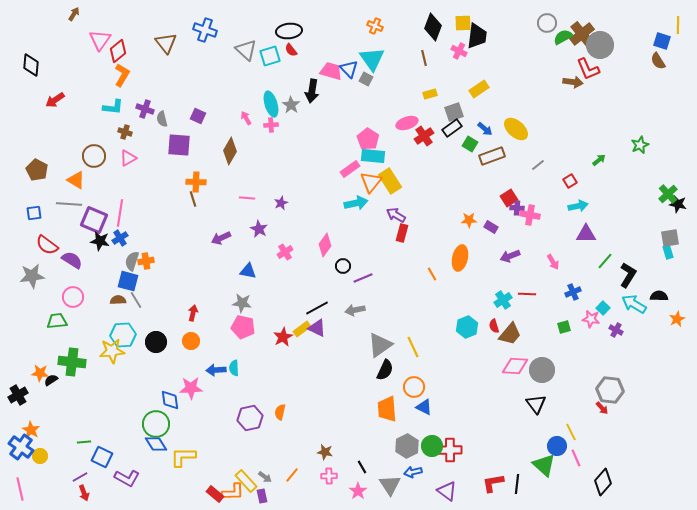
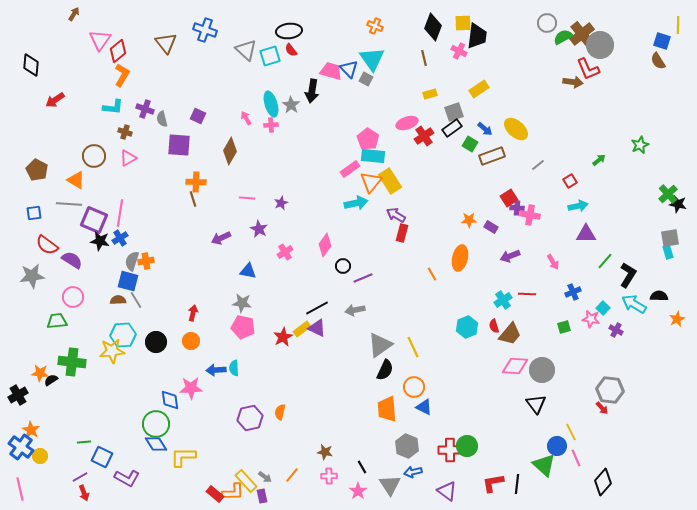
gray hexagon at (407, 446): rotated 10 degrees counterclockwise
green circle at (432, 446): moved 35 px right
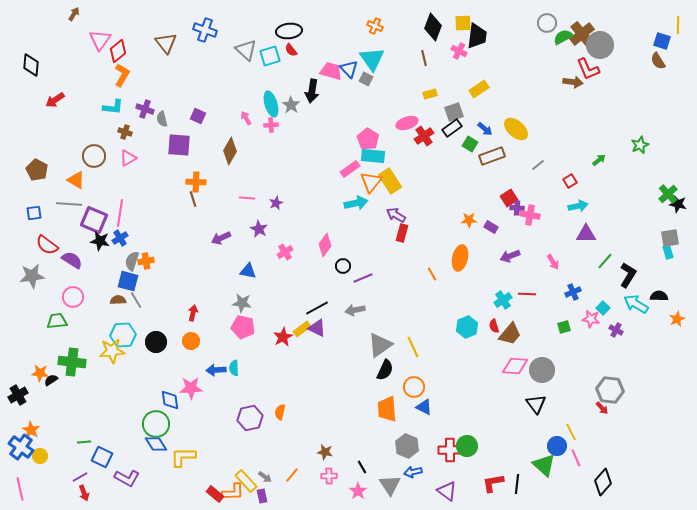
purple star at (281, 203): moved 5 px left
cyan arrow at (634, 304): moved 2 px right
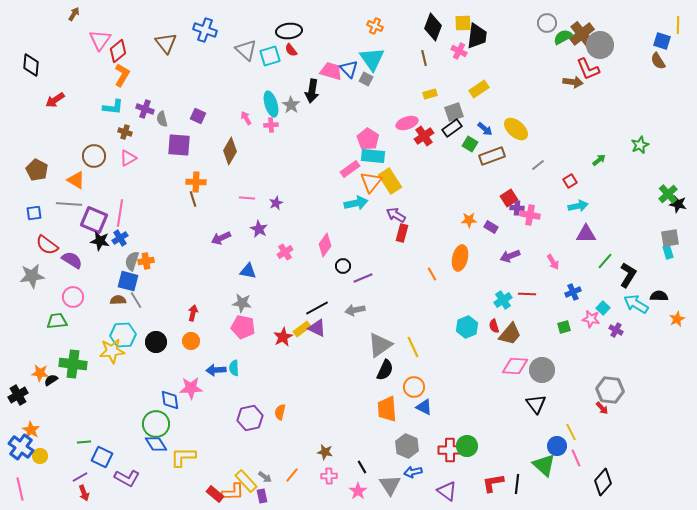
green cross at (72, 362): moved 1 px right, 2 px down
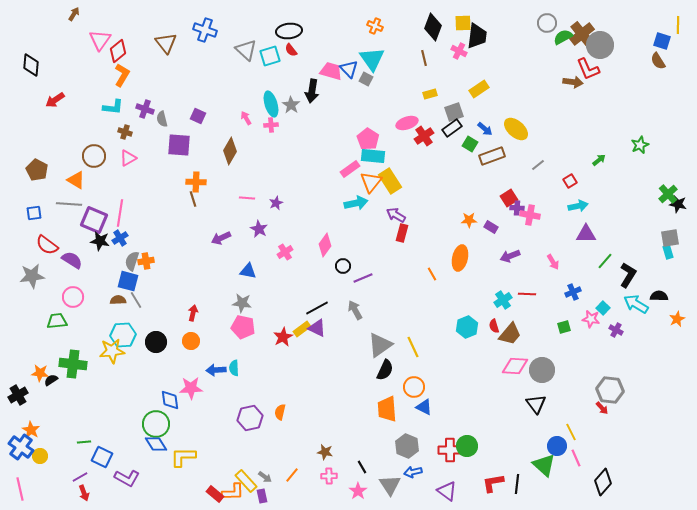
gray arrow at (355, 310): rotated 72 degrees clockwise
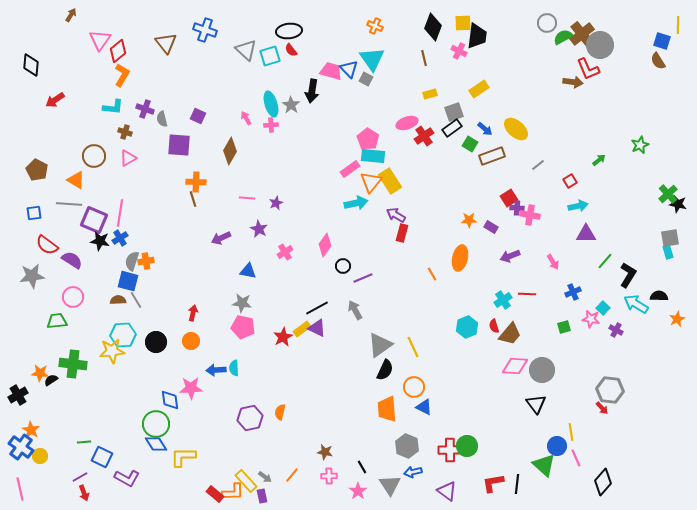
brown arrow at (74, 14): moved 3 px left, 1 px down
yellow line at (571, 432): rotated 18 degrees clockwise
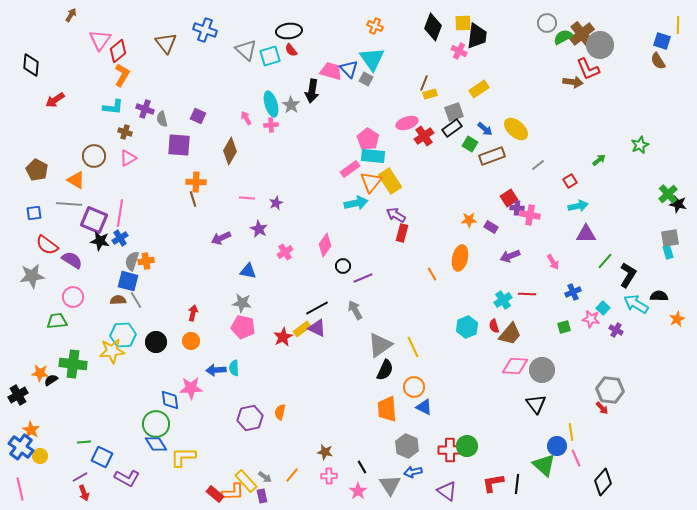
brown line at (424, 58): moved 25 px down; rotated 35 degrees clockwise
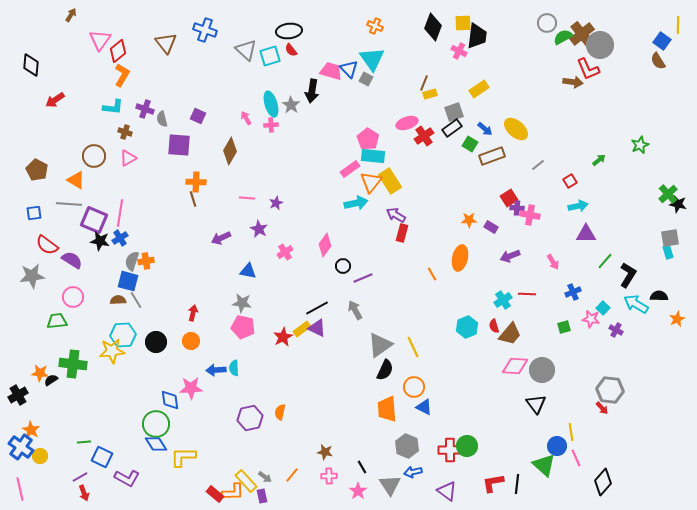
blue square at (662, 41): rotated 18 degrees clockwise
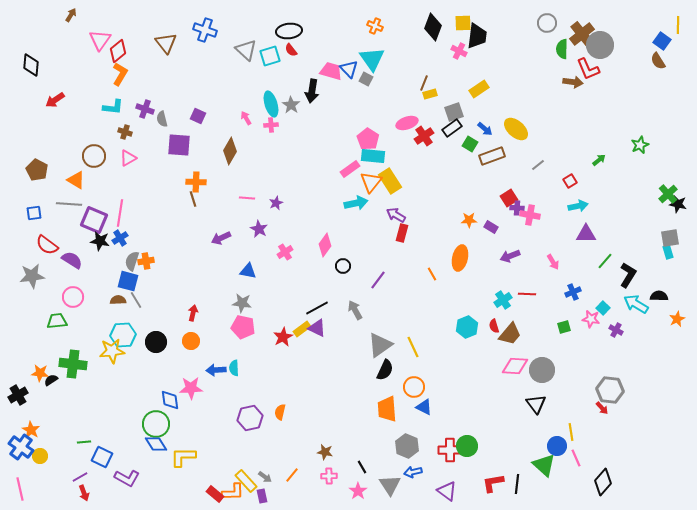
green semicircle at (563, 37): moved 1 px left, 12 px down; rotated 60 degrees counterclockwise
orange L-shape at (122, 75): moved 2 px left, 1 px up
purple line at (363, 278): moved 15 px right, 2 px down; rotated 30 degrees counterclockwise
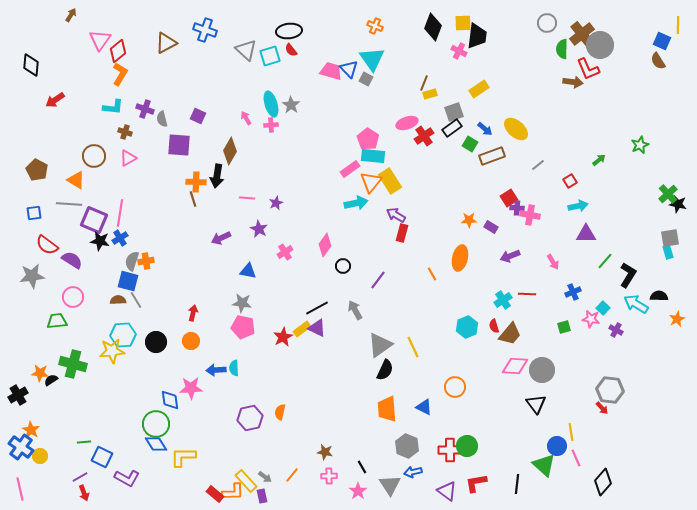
blue square at (662, 41): rotated 12 degrees counterclockwise
brown triangle at (166, 43): rotated 40 degrees clockwise
black arrow at (312, 91): moved 95 px left, 85 px down
green cross at (73, 364): rotated 8 degrees clockwise
orange circle at (414, 387): moved 41 px right
red L-shape at (493, 483): moved 17 px left
